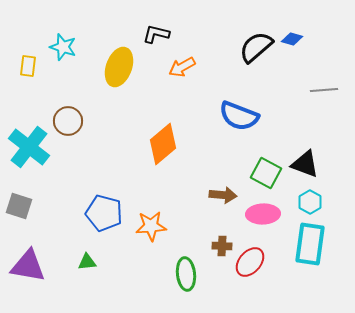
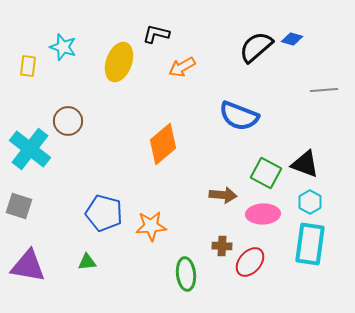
yellow ellipse: moved 5 px up
cyan cross: moved 1 px right, 2 px down
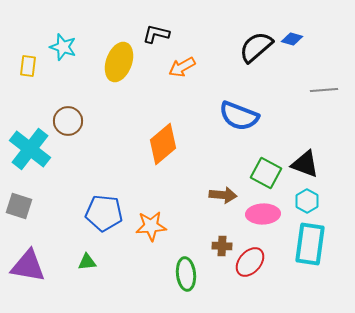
cyan hexagon: moved 3 px left, 1 px up
blue pentagon: rotated 9 degrees counterclockwise
